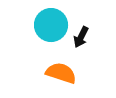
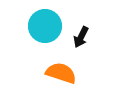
cyan circle: moved 6 px left, 1 px down
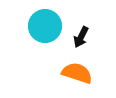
orange semicircle: moved 16 px right
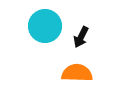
orange semicircle: rotated 16 degrees counterclockwise
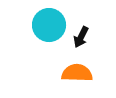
cyan circle: moved 4 px right, 1 px up
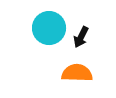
cyan circle: moved 3 px down
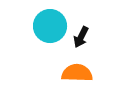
cyan circle: moved 1 px right, 2 px up
